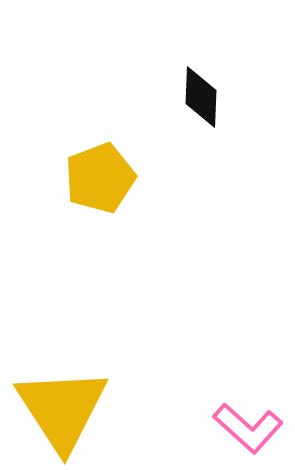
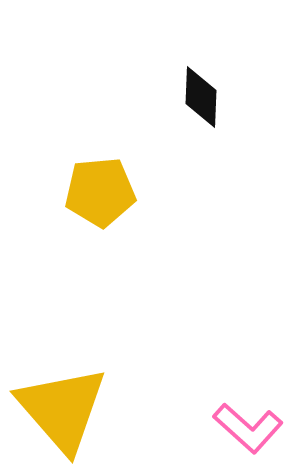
yellow pentagon: moved 14 px down; rotated 16 degrees clockwise
yellow triangle: rotated 8 degrees counterclockwise
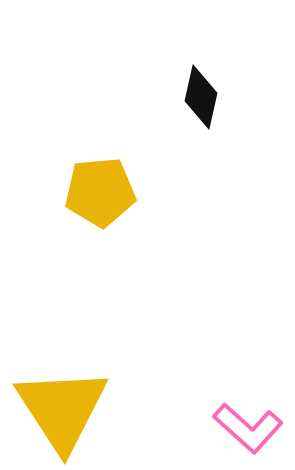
black diamond: rotated 10 degrees clockwise
yellow triangle: rotated 8 degrees clockwise
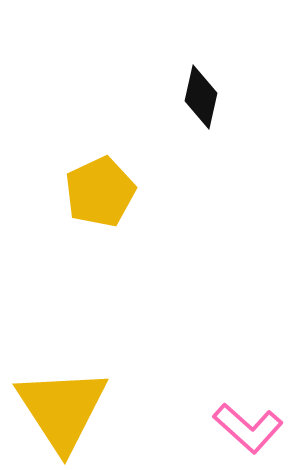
yellow pentagon: rotated 20 degrees counterclockwise
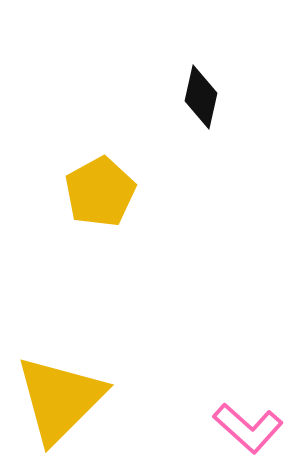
yellow pentagon: rotated 4 degrees counterclockwise
yellow triangle: moved 2 px left, 10 px up; rotated 18 degrees clockwise
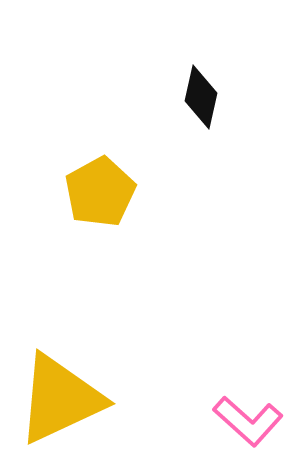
yellow triangle: rotated 20 degrees clockwise
pink L-shape: moved 7 px up
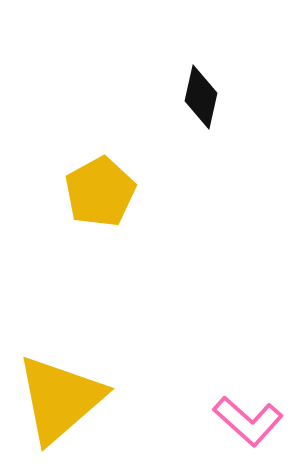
yellow triangle: rotated 16 degrees counterclockwise
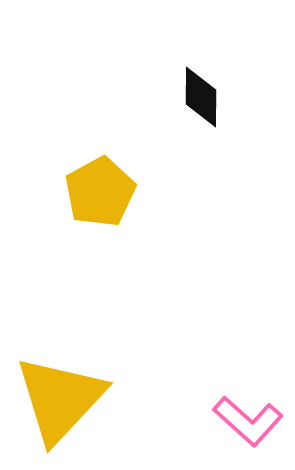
black diamond: rotated 12 degrees counterclockwise
yellow triangle: rotated 6 degrees counterclockwise
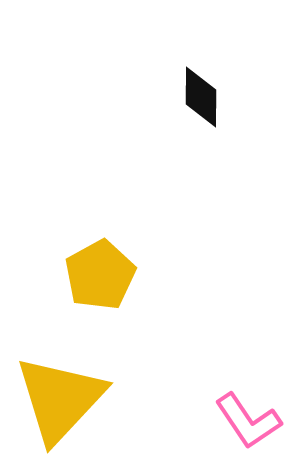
yellow pentagon: moved 83 px down
pink L-shape: rotated 14 degrees clockwise
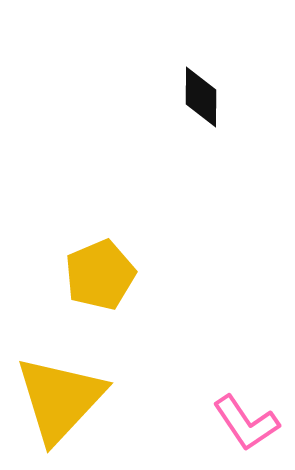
yellow pentagon: rotated 6 degrees clockwise
pink L-shape: moved 2 px left, 2 px down
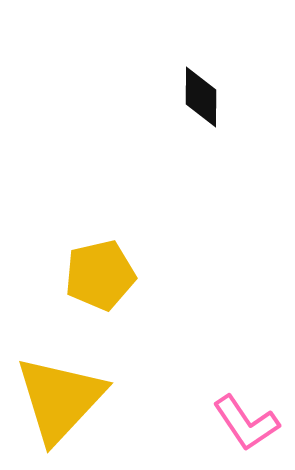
yellow pentagon: rotated 10 degrees clockwise
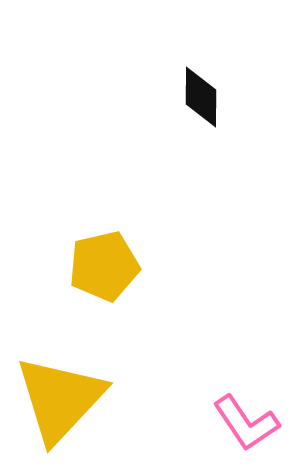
yellow pentagon: moved 4 px right, 9 px up
